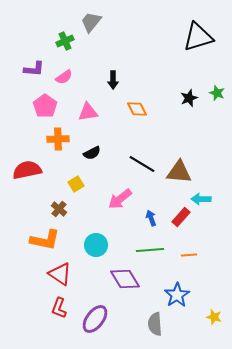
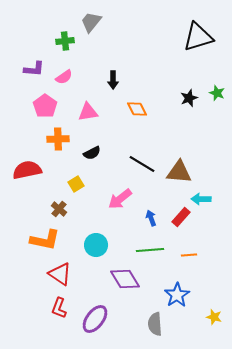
green cross: rotated 18 degrees clockwise
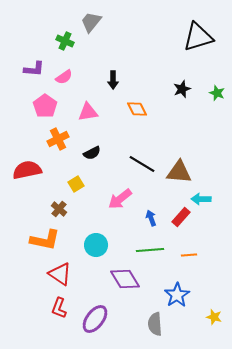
green cross: rotated 30 degrees clockwise
black star: moved 7 px left, 9 px up
orange cross: rotated 25 degrees counterclockwise
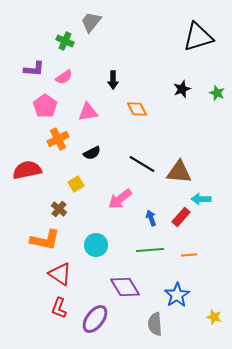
purple diamond: moved 8 px down
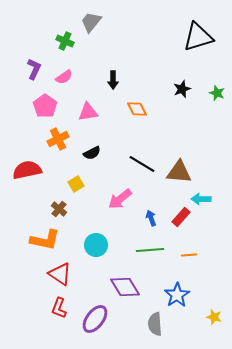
purple L-shape: rotated 70 degrees counterclockwise
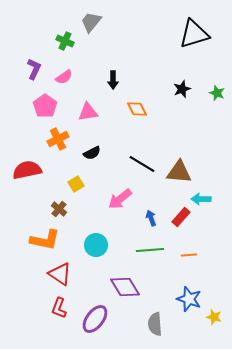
black triangle: moved 4 px left, 3 px up
blue star: moved 12 px right, 4 px down; rotated 20 degrees counterclockwise
